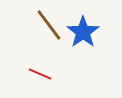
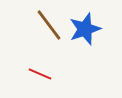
blue star: moved 2 px right, 3 px up; rotated 16 degrees clockwise
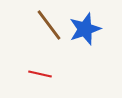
red line: rotated 10 degrees counterclockwise
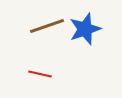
brown line: moved 2 px left, 1 px down; rotated 72 degrees counterclockwise
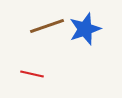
red line: moved 8 px left
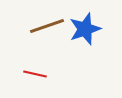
red line: moved 3 px right
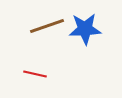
blue star: rotated 16 degrees clockwise
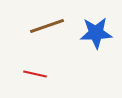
blue star: moved 11 px right, 4 px down
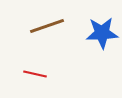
blue star: moved 6 px right
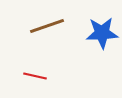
red line: moved 2 px down
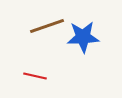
blue star: moved 19 px left, 4 px down
